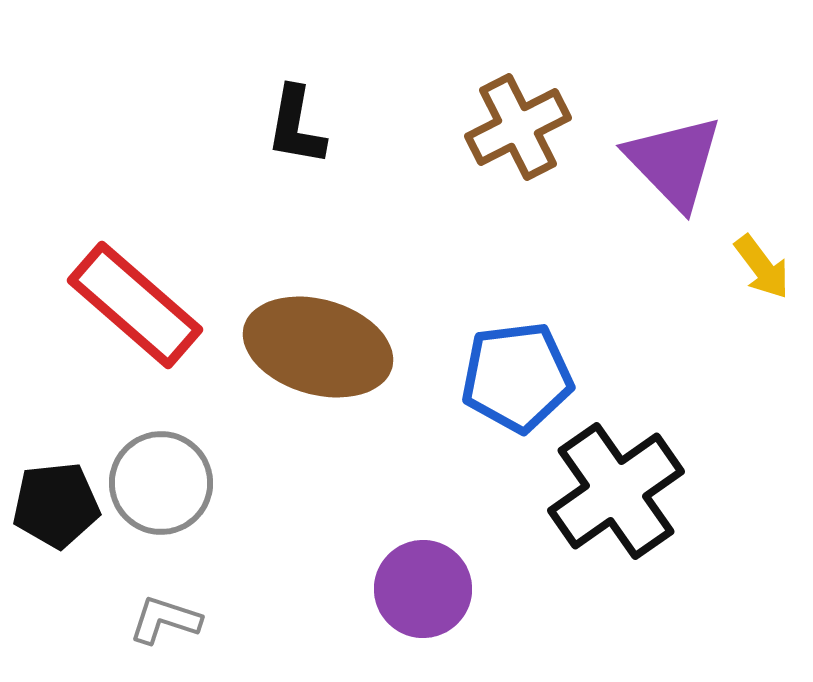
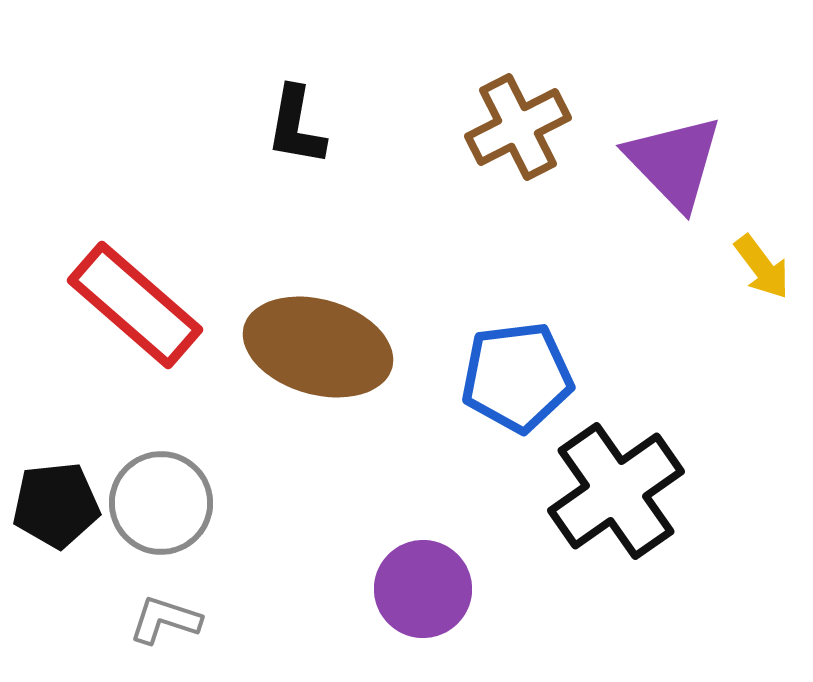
gray circle: moved 20 px down
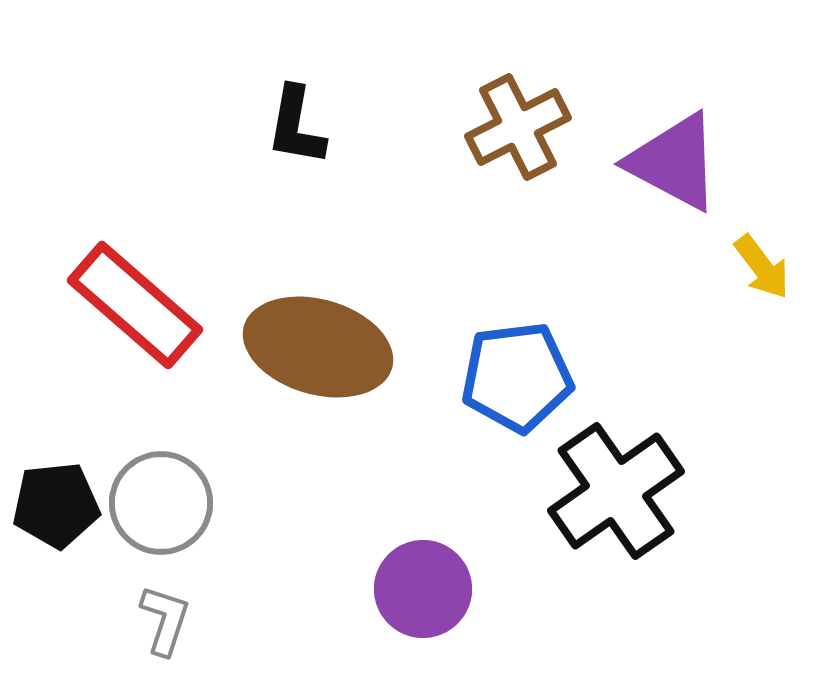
purple triangle: rotated 18 degrees counterclockwise
gray L-shape: rotated 90 degrees clockwise
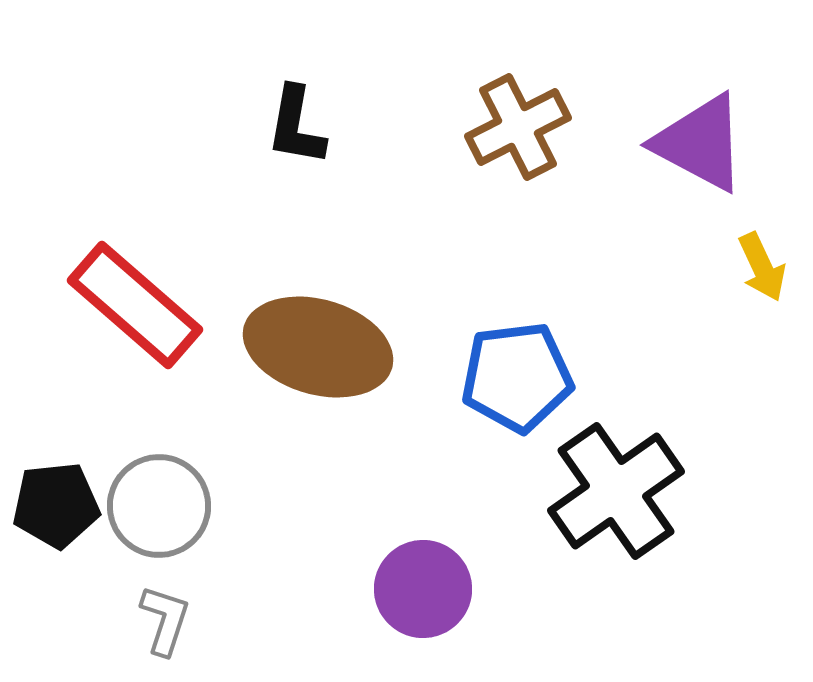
purple triangle: moved 26 px right, 19 px up
yellow arrow: rotated 12 degrees clockwise
gray circle: moved 2 px left, 3 px down
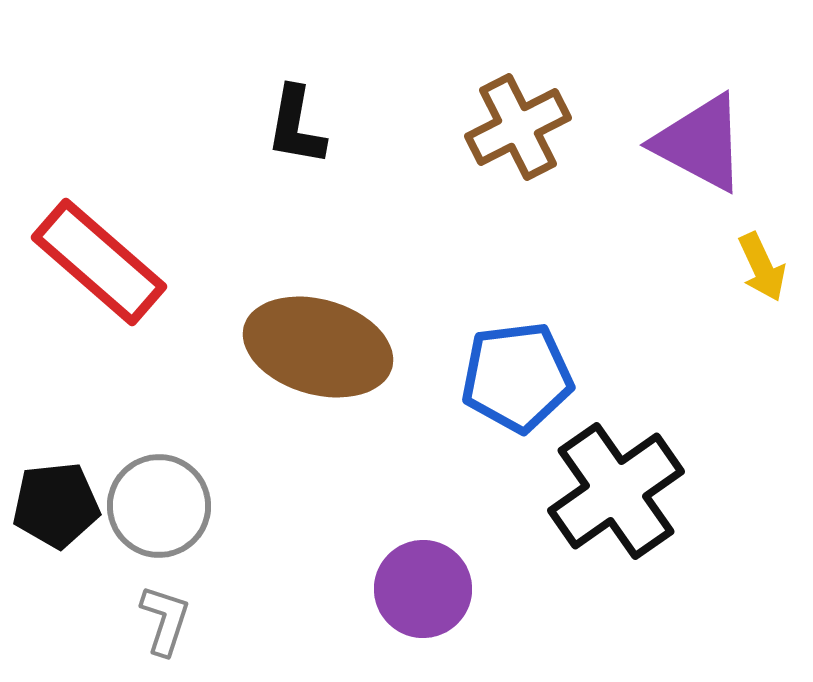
red rectangle: moved 36 px left, 43 px up
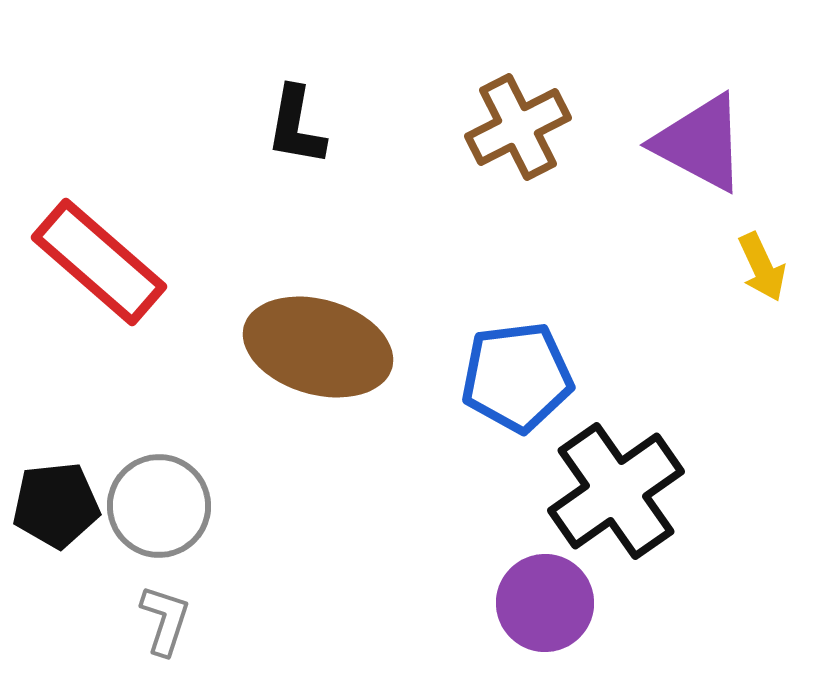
purple circle: moved 122 px right, 14 px down
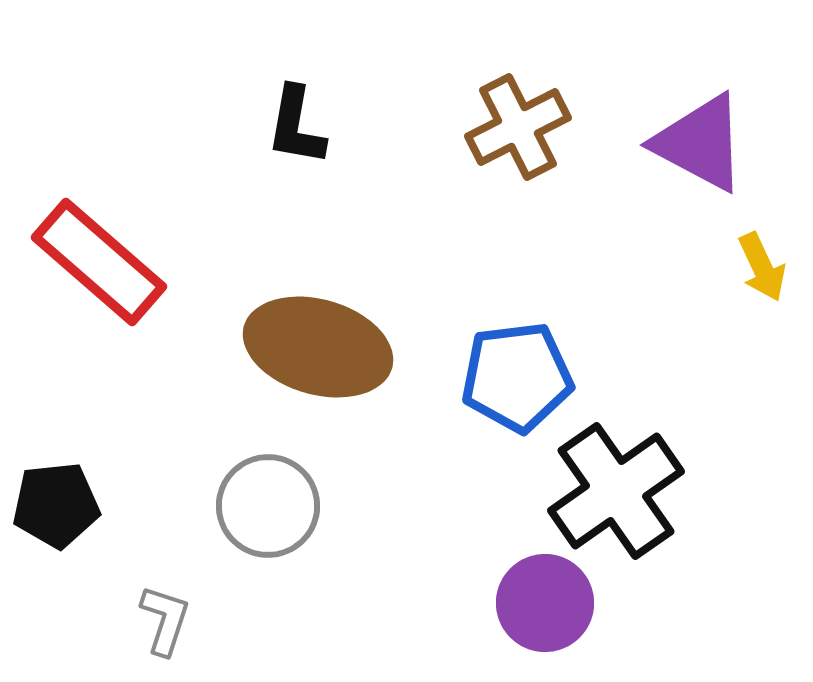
gray circle: moved 109 px right
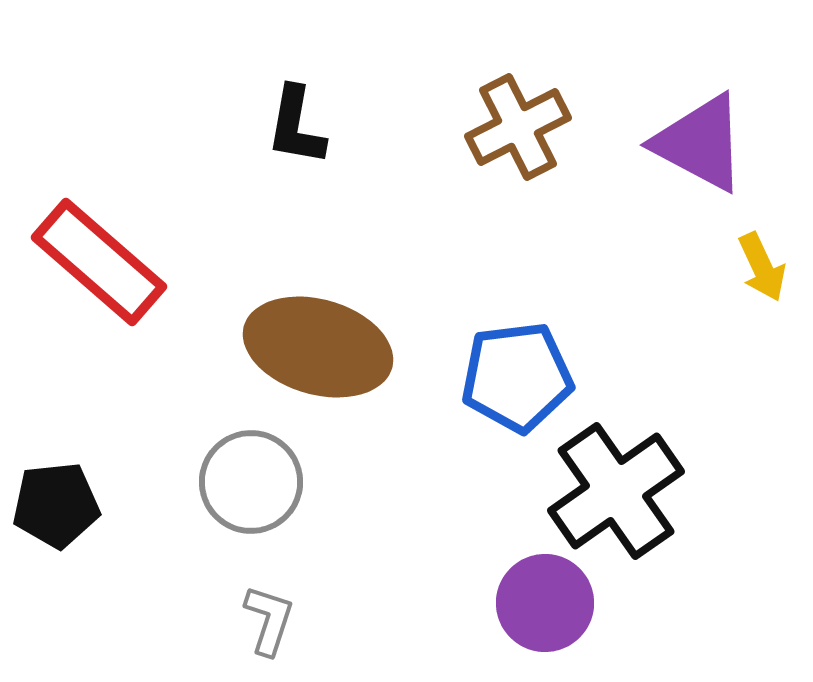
gray circle: moved 17 px left, 24 px up
gray L-shape: moved 104 px right
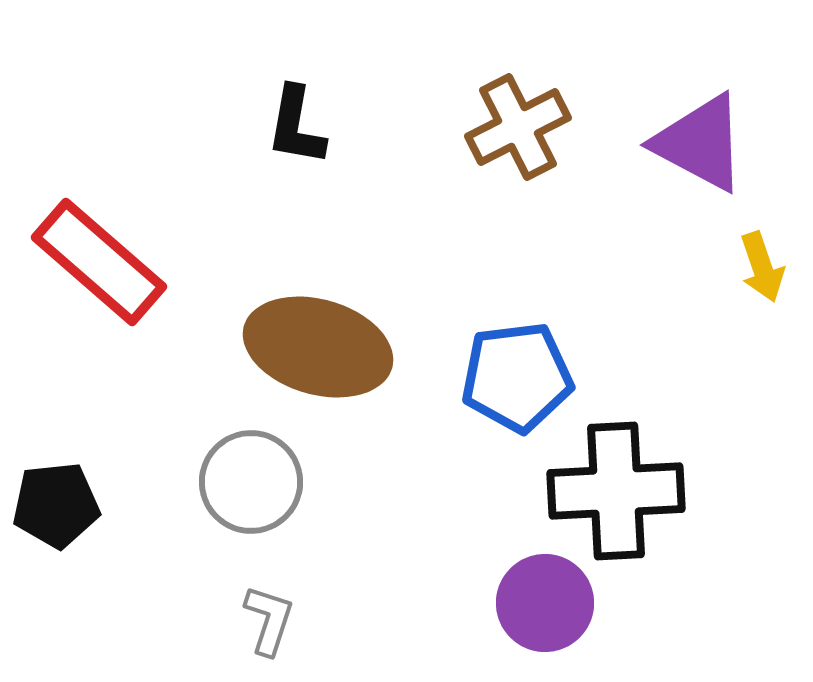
yellow arrow: rotated 6 degrees clockwise
black cross: rotated 32 degrees clockwise
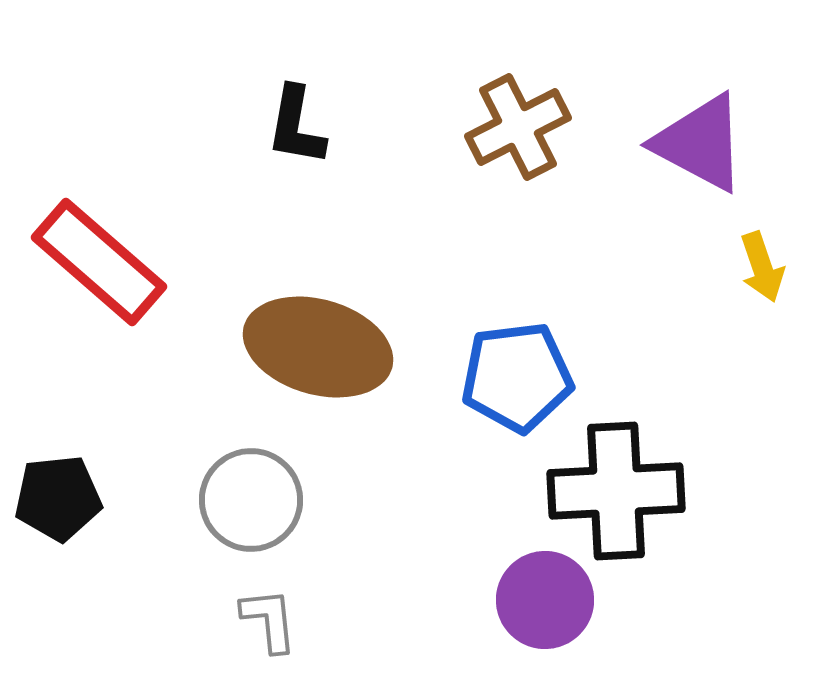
gray circle: moved 18 px down
black pentagon: moved 2 px right, 7 px up
purple circle: moved 3 px up
gray L-shape: rotated 24 degrees counterclockwise
